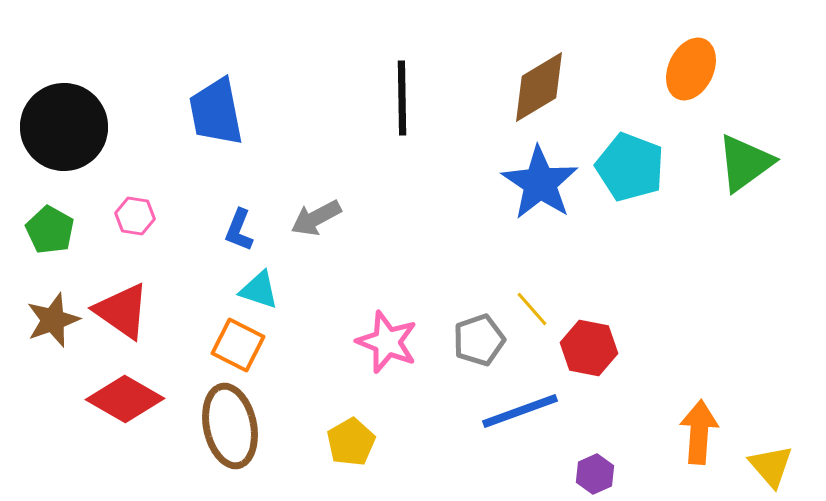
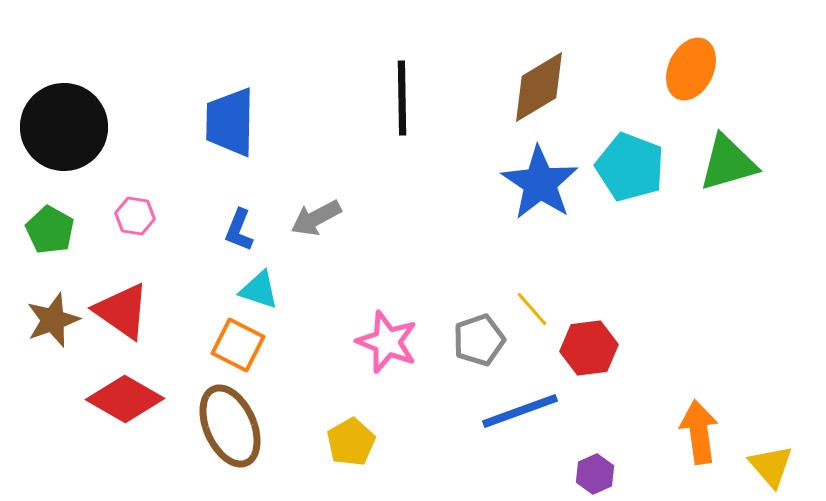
blue trapezoid: moved 14 px right, 10 px down; rotated 12 degrees clockwise
green triangle: moved 17 px left; rotated 20 degrees clockwise
red hexagon: rotated 18 degrees counterclockwise
brown ellipse: rotated 12 degrees counterclockwise
orange arrow: rotated 12 degrees counterclockwise
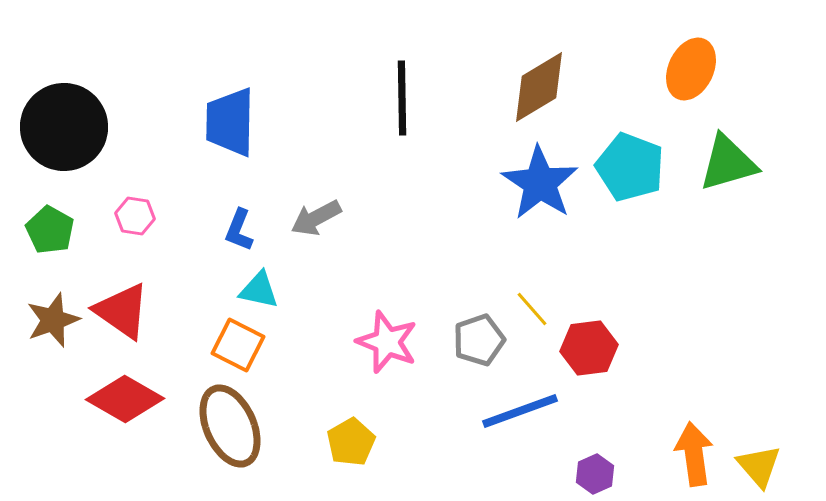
cyan triangle: rotated 6 degrees counterclockwise
orange arrow: moved 5 px left, 22 px down
yellow triangle: moved 12 px left
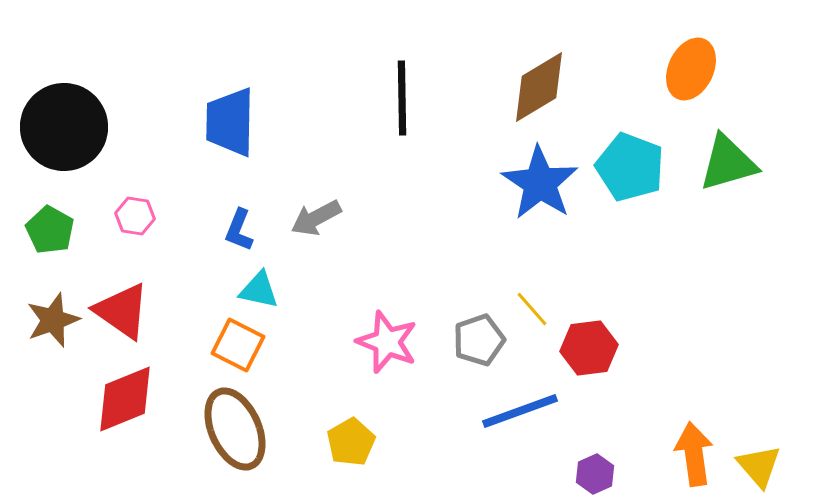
red diamond: rotated 52 degrees counterclockwise
brown ellipse: moved 5 px right, 3 px down
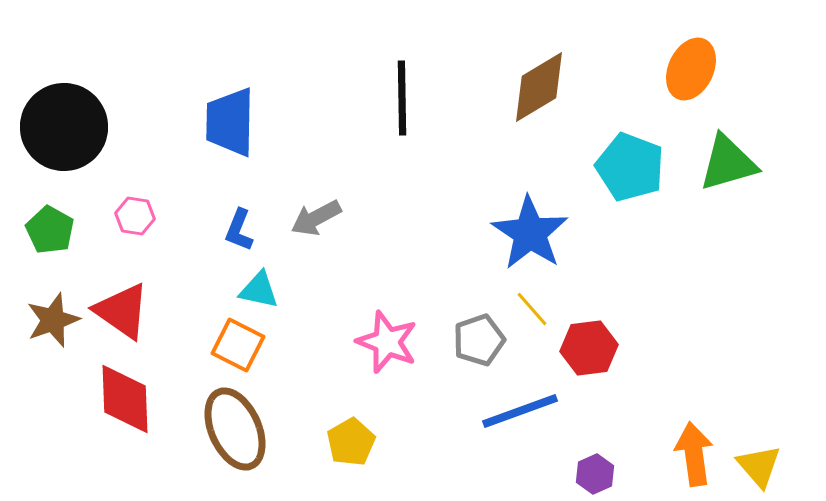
blue star: moved 10 px left, 50 px down
red diamond: rotated 70 degrees counterclockwise
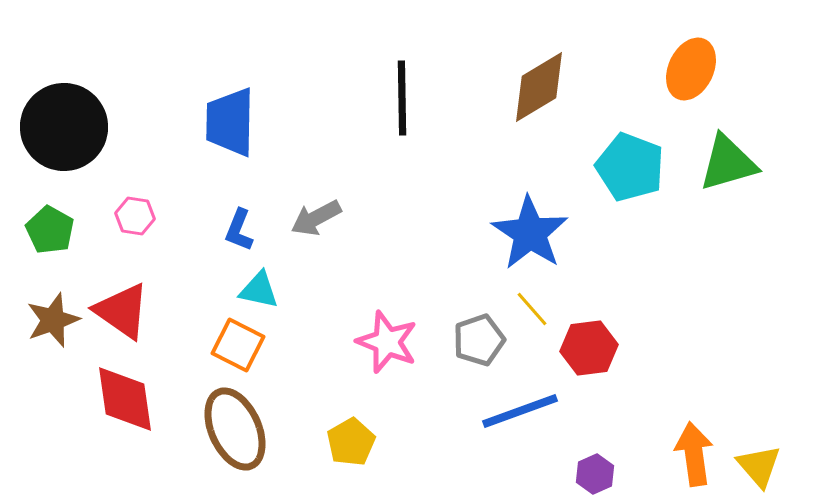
red diamond: rotated 6 degrees counterclockwise
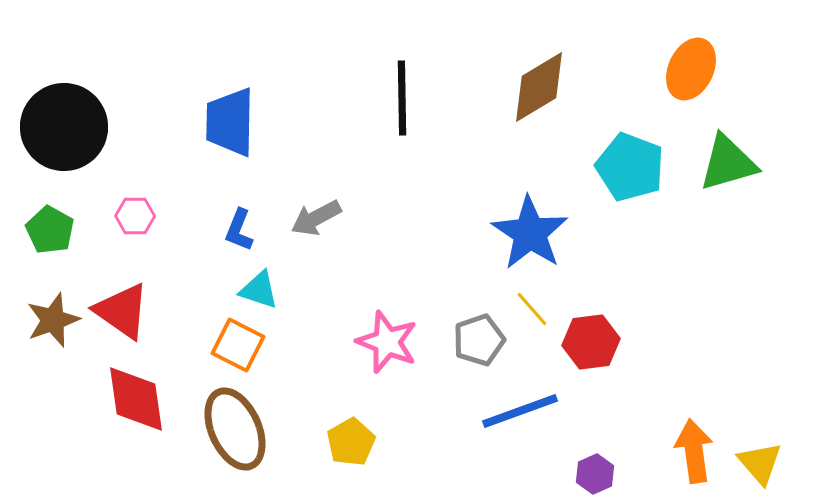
pink hexagon: rotated 9 degrees counterclockwise
cyan triangle: rotated 6 degrees clockwise
red hexagon: moved 2 px right, 6 px up
red diamond: moved 11 px right
orange arrow: moved 3 px up
yellow triangle: moved 1 px right, 3 px up
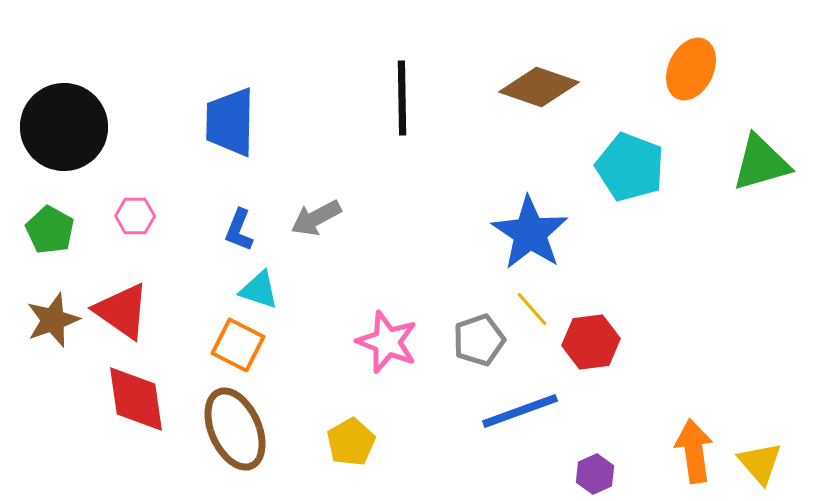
brown diamond: rotated 50 degrees clockwise
green triangle: moved 33 px right
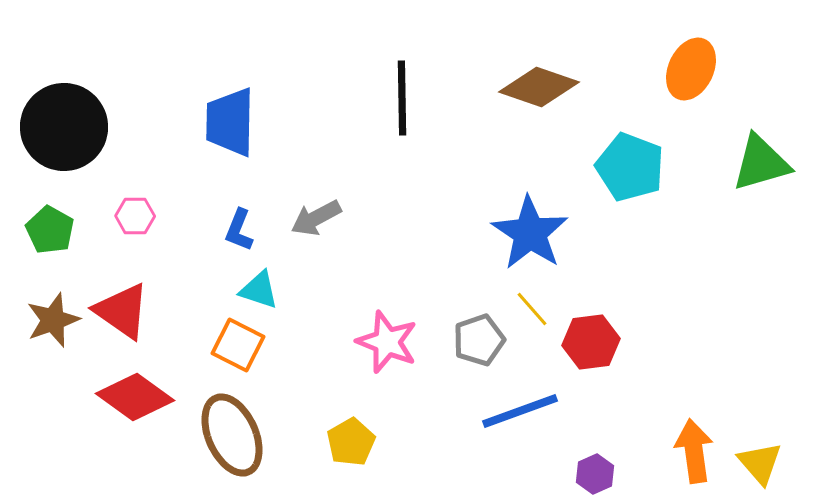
red diamond: moved 1 px left, 2 px up; rotated 46 degrees counterclockwise
brown ellipse: moved 3 px left, 6 px down
